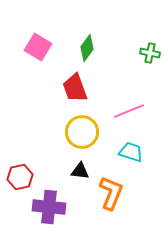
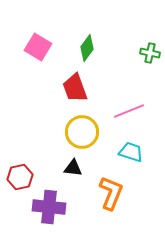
black triangle: moved 7 px left, 3 px up
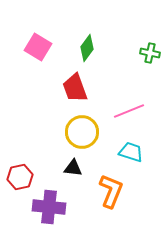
orange L-shape: moved 2 px up
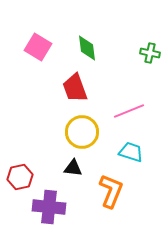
green diamond: rotated 44 degrees counterclockwise
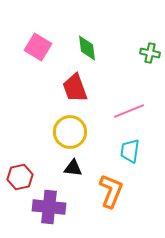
yellow circle: moved 12 px left
cyan trapezoid: moved 1 px left, 1 px up; rotated 100 degrees counterclockwise
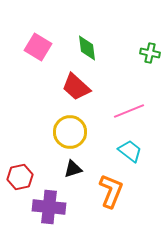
red trapezoid: moved 1 px right, 1 px up; rotated 28 degrees counterclockwise
cyan trapezoid: rotated 120 degrees clockwise
black triangle: moved 1 px down; rotated 24 degrees counterclockwise
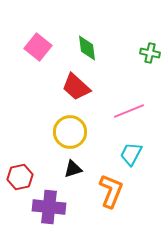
pink square: rotated 8 degrees clockwise
cyan trapezoid: moved 1 px right, 3 px down; rotated 100 degrees counterclockwise
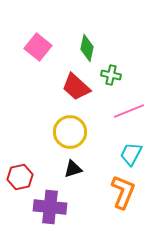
green diamond: rotated 20 degrees clockwise
green cross: moved 39 px left, 22 px down
orange L-shape: moved 12 px right, 1 px down
purple cross: moved 1 px right
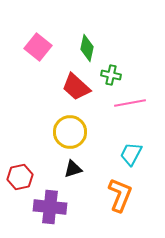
pink line: moved 1 px right, 8 px up; rotated 12 degrees clockwise
orange L-shape: moved 3 px left, 3 px down
